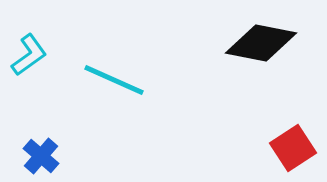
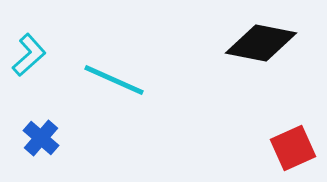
cyan L-shape: rotated 6 degrees counterclockwise
red square: rotated 9 degrees clockwise
blue cross: moved 18 px up
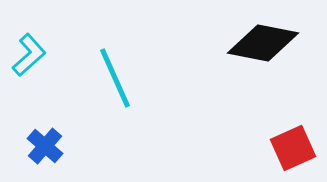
black diamond: moved 2 px right
cyan line: moved 1 px right, 2 px up; rotated 42 degrees clockwise
blue cross: moved 4 px right, 8 px down
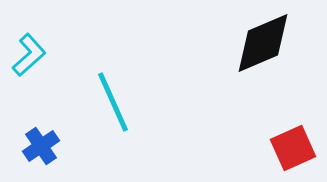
black diamond: rotated 34 degrees counterclockwise
cyan line: moved 2 px left, 24 px down
blue cross: moved 4 px left; rotated 15 degrees clockwise
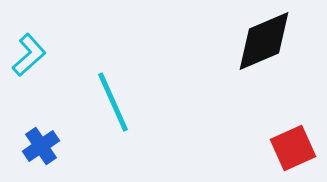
black diamond: moved 1 px right, 2 px up
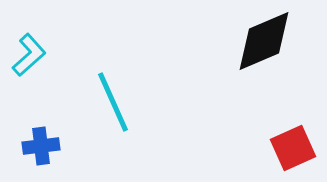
blue cross: rotated 27 degrees clockwise
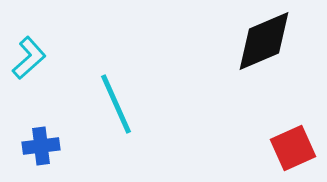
cyan L-shape: moved 3 px down
cyan line: moved 3 px right, 2 px down
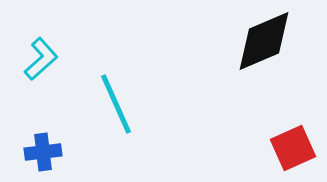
cyan L-shape: moved 12 px right, 1 px down
blue cross: moved 2 px right, 6 px down
